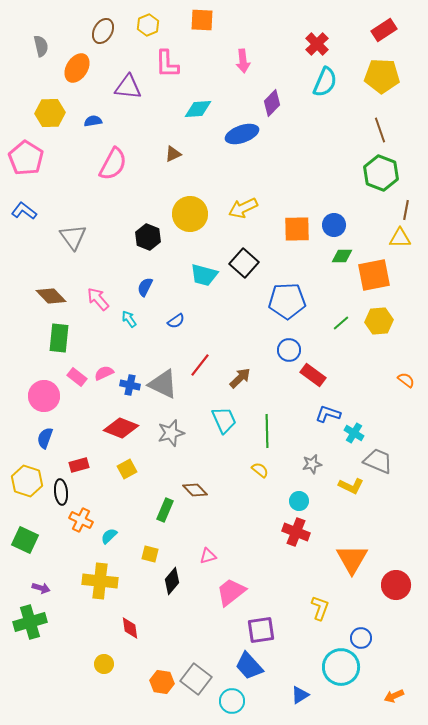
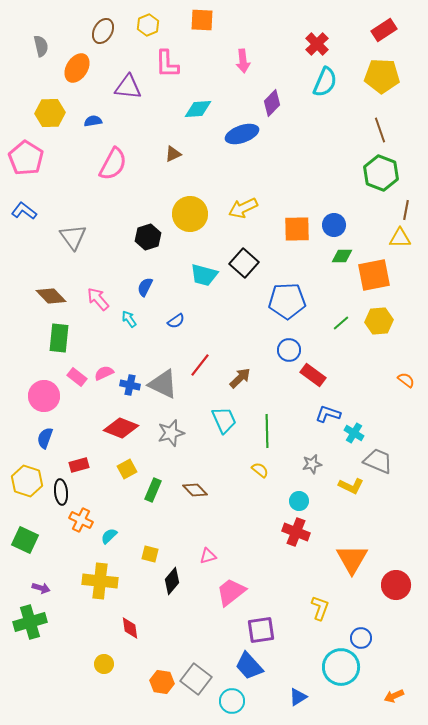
black hexagon at (148, 237): rotated 20 degrees clockwise
green rectangle at (165, 510): moved 12 px left, 20 px up
blue triangle at (300, 695): moved 2 px left, 2 px down
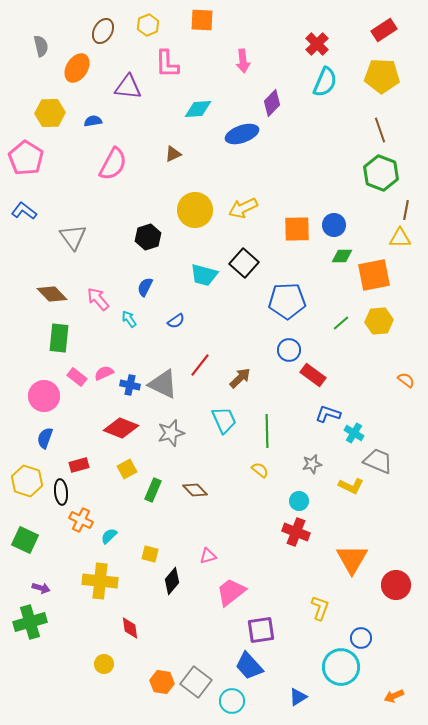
yellow circle at (190, 214): moved 5 px right, 4 px up
brown diamond at (51, 296): moved 1 px right, 2 px up
gray square at (196, 679): moved 3 px down
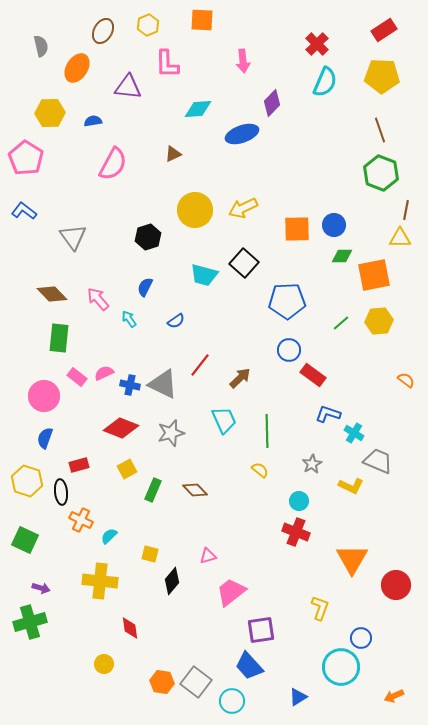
gray star at (312, 464): rotated 18 degrees counterclockwise
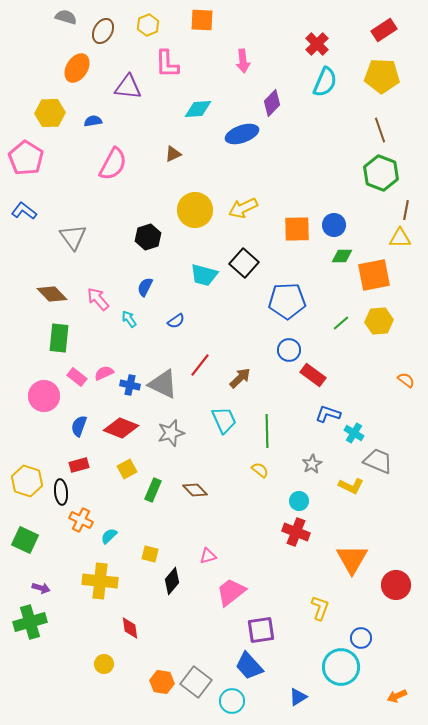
gray semicircle at (41, 46): moved 25 px right, 29 px up; rotated 60 degrees counterclockwise
blue semicircle at (45, 438): moved 34 px right, 12 px up
orange arrow at (394, 696): moved 3 px right
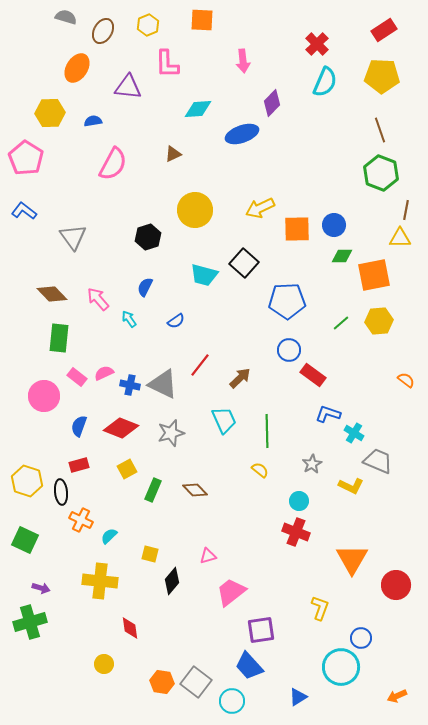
yellow arrow at (243, 208): moved 17 px right
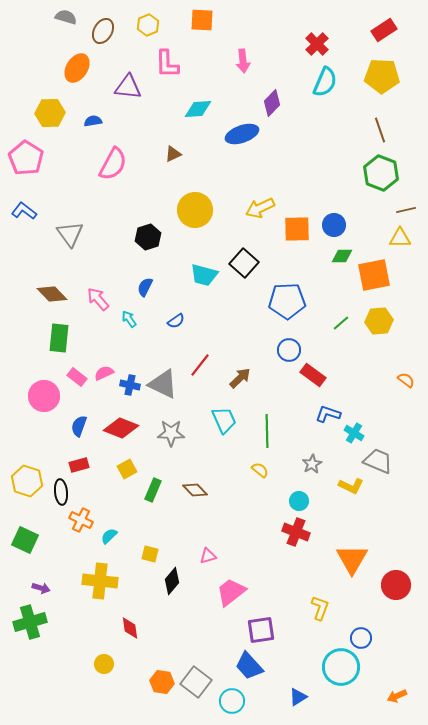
brown line at (406, 210): rotated 66 degrees clockwise
gray triangle at (73, 237): moved 3 px left, 3 px up
gray star at (171, 433): rotated 16 degrees clockwise
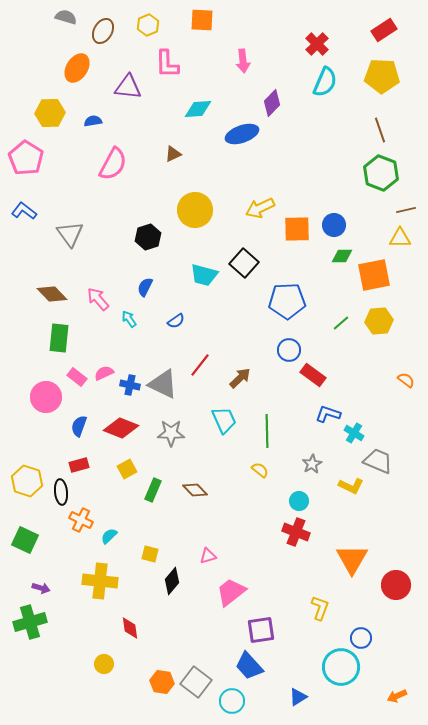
pink circle at (44, 396): moved 2 px right, 1 px down
